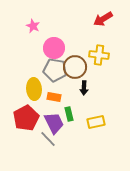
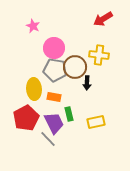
black arrow: moved 3 px right, 5 px up
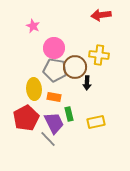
red arrow: moved 2 px left, 4 px up; rotated 24 degrees clockwise
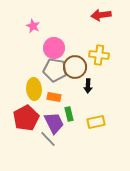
black arrow: moved 1 px right, 3 px down
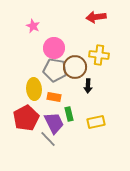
red arrow: moved 5 px left, 2 px down
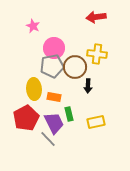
yellow cross: moved 2 px left, 1 px up
gray pentagon: moved 3 px left, 4 px up; rotated 20 degrees counterclockwise
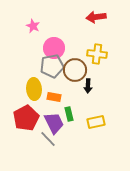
brown circle: moved 3 px down
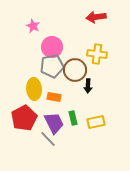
pink circle: moved 2 px left, 1 px up
green rectangle: moved 4 px right, 4 px down
red pentagon: moved 2 px left
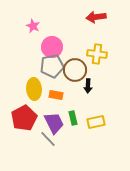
orange rectangle: moved 2 px right, 2 px up
